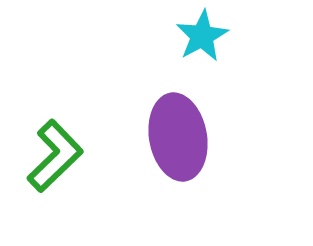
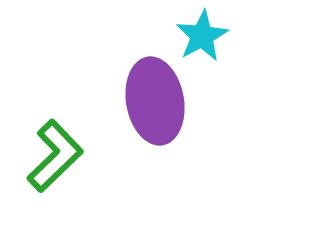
purple ellipse: moved 23 px left, 36 px up
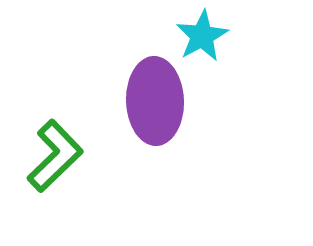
purple ellipse: rotated 8 degrees clockwise
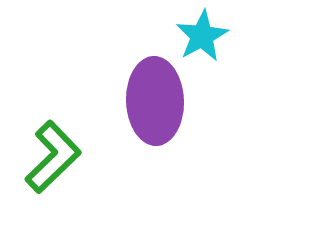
green L-shape: moved 2 px left, 1 px down
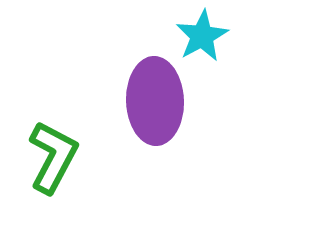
green L-shape: rotated 18 degrees counterclockwise
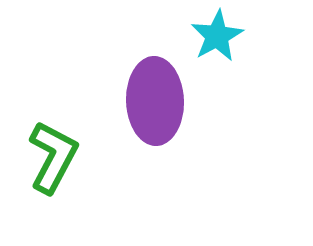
cyan star: moved 15 px right
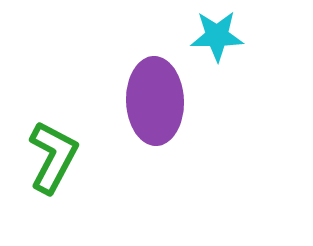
cyan star: rotated 28 degrees clockwise
